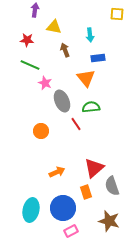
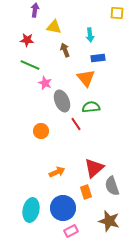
yellow square: moved 1 px up
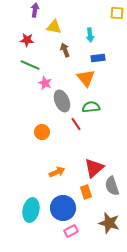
orange circle: moved 1 px right, 1 px down
brown star: moved 2 px down
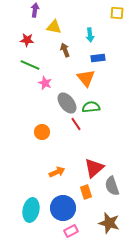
gray ellipse: moved 5 px right, 2 px down; rotated 15 degrees counterclockwise
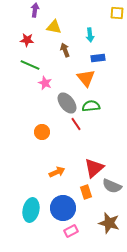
green semicircle: moved 1 px up
gray semicircle: rotated 48 degrees counterclockwise
